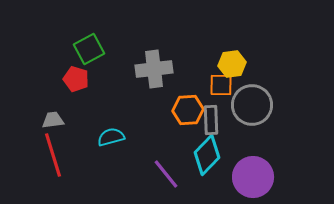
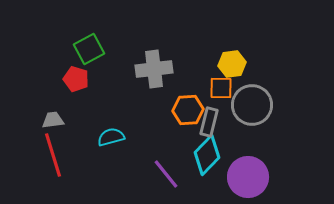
orange square: moved 3 px down
gray rectangle: moved 2 px left, 2 px down; rotated 16 degrees clockwise
purple circle: moved 5 px left
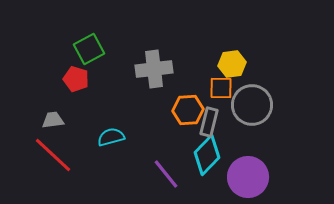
red line: rotated 30 degrees counterclockwise
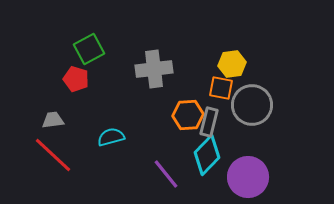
orange square: rotated 10 degrees clockwise
orange hexagon: moved 5 px down
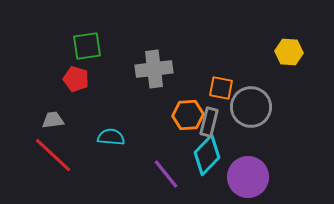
green square: moved 2 px left, 3 px up; rotated 20 degrees clockwise
yellow hexagon: moved 57 px right, 12 px up; rotated 12 degrees clockwise
gray circle: moved 1 px left, 2 px down
cyan semicircle: rotated 20 degrees clockwise
